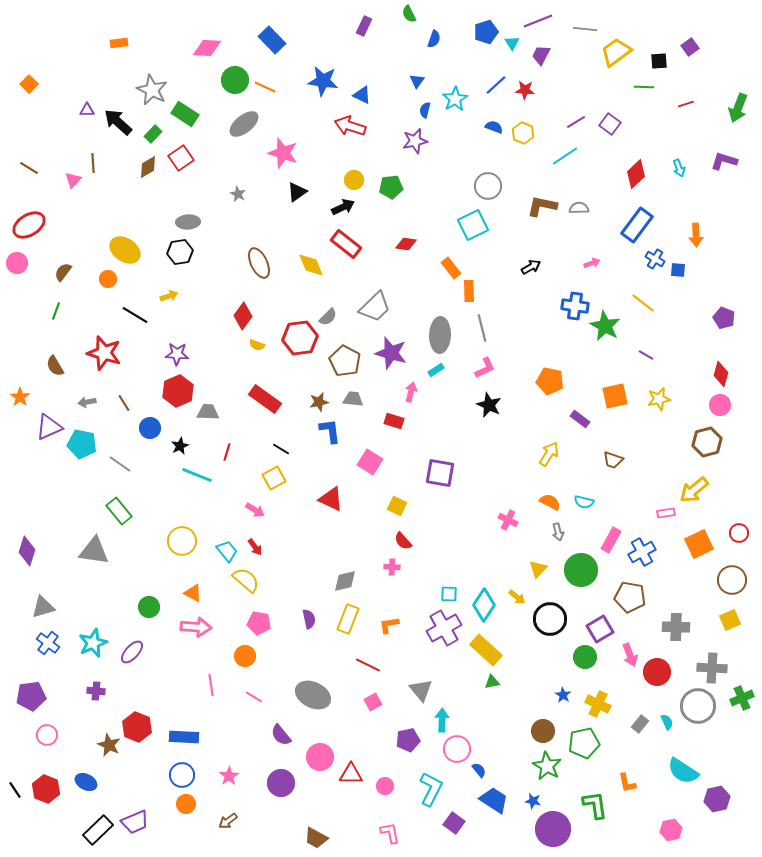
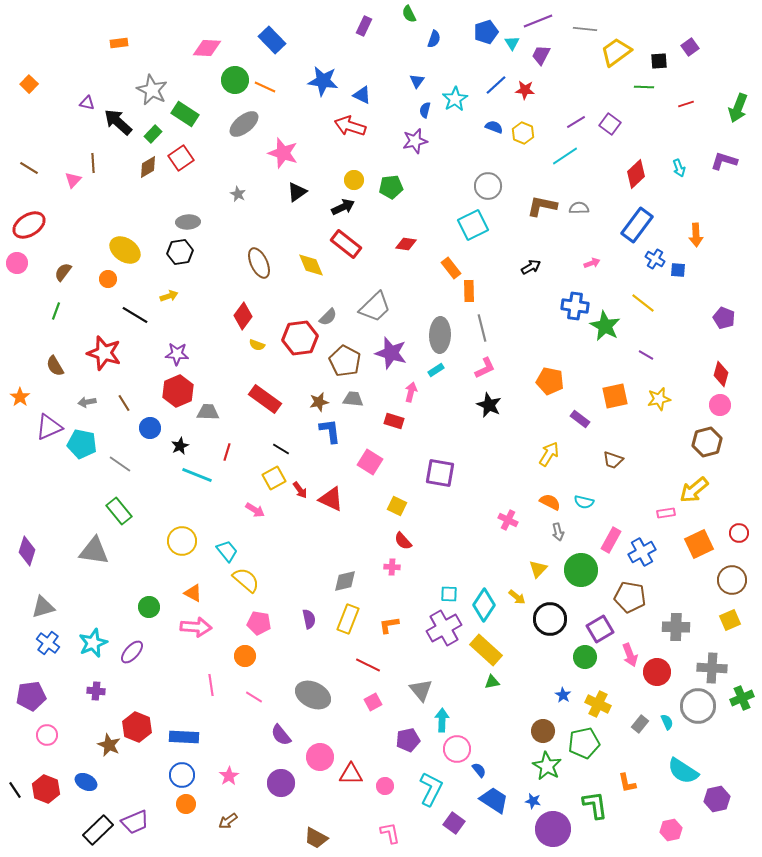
purple triangle at (87, 110): moved 7 px up; rotated 14 degrees clockwise
red arrow at (255, 547): moved 45 px right, 57 px up
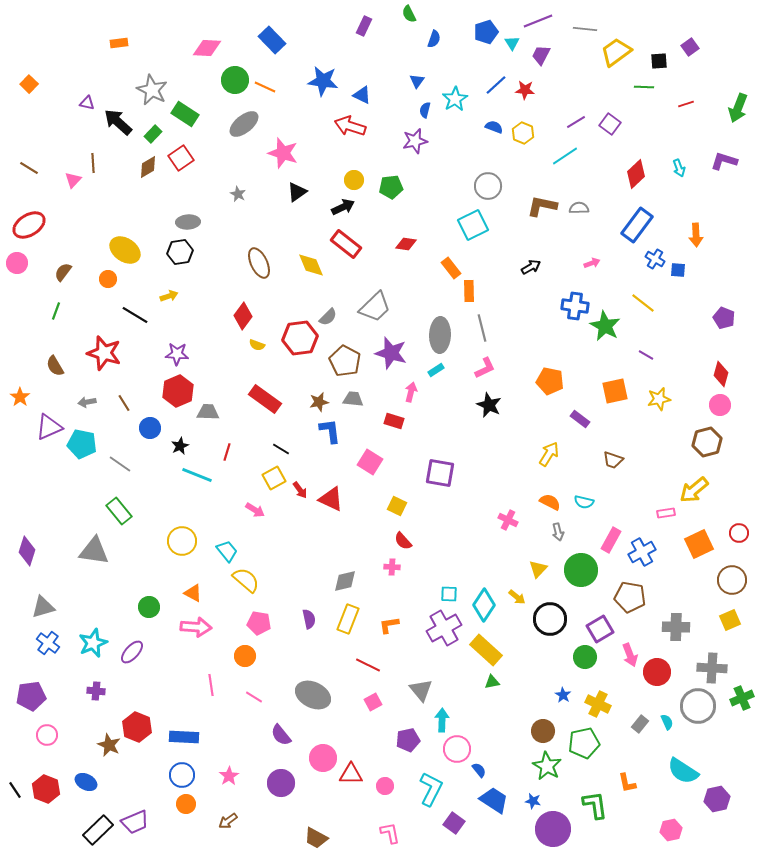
orange square at (615, 396): moved 5 px up
pink circle at (320, 757): moved 3 px right, 1 px down
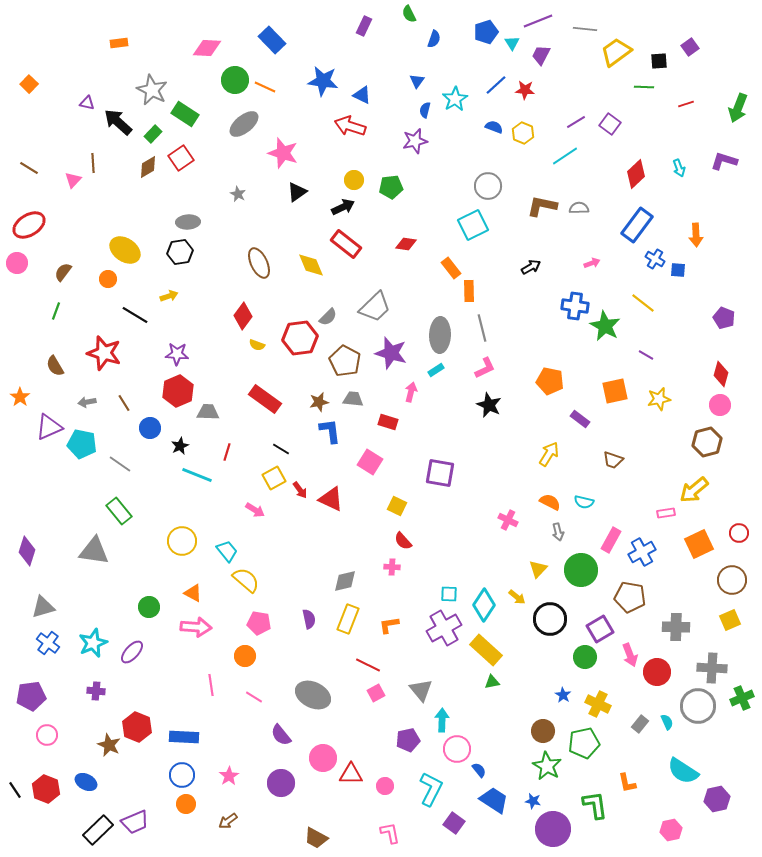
red rectangle at (394, 421): moved 6 px left, 1 px down
pink square at (373, 702): moved 3 px right, 9 px up
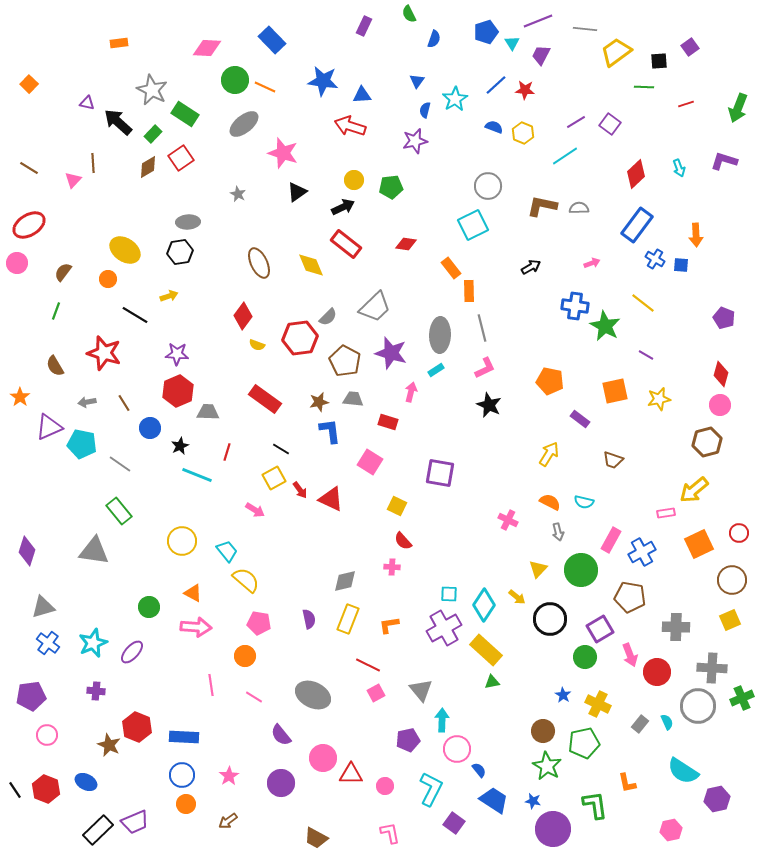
blue triangle at (362, 95): rotated 30 degrees counterclockwise
blue square at (678, 270): moved 3 px right, 5 px up
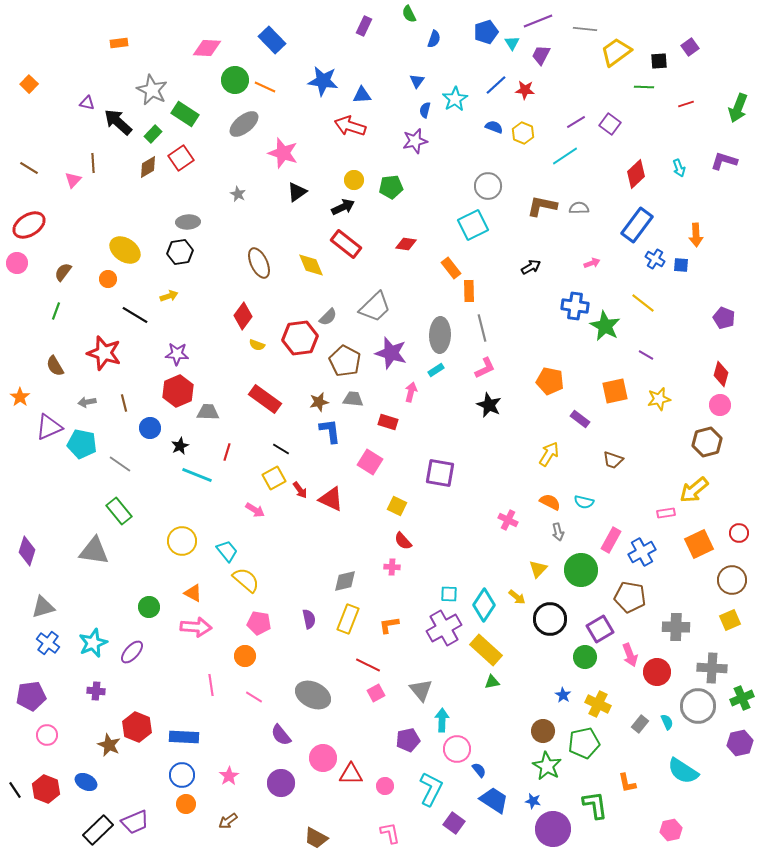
brown line at (124, 403): rotated 18 degrees clockwise
purple hexagon at (717, 799): moved 23 px right, 56 px up
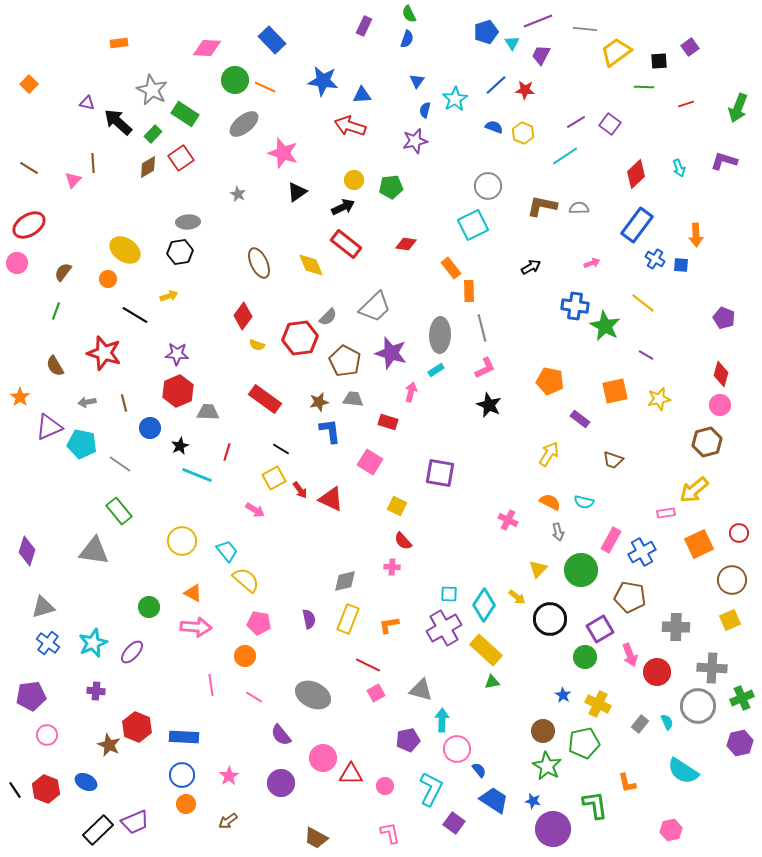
blue semicircle at (434, 39): moved 27 px left
gray triangle at (421, 690): rotated 35 degrees counterclockwise
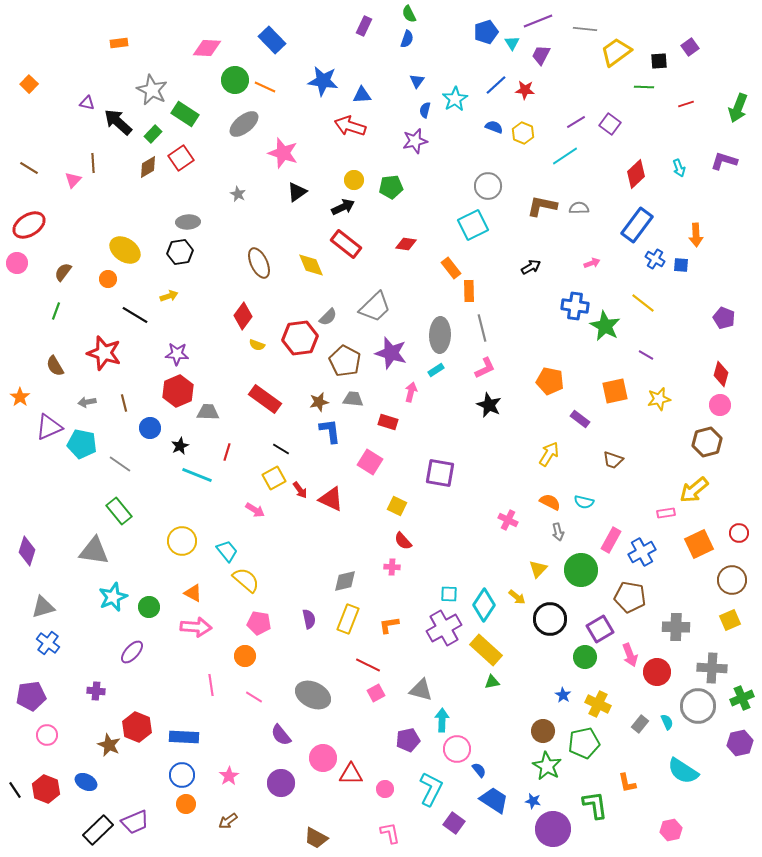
cyan star at (93, 643): moved 20 px right, 46 px up
pink circle at (385, 786): moved 3 px down
